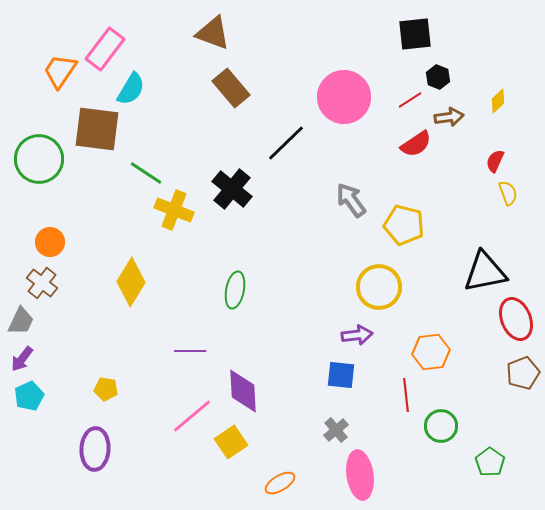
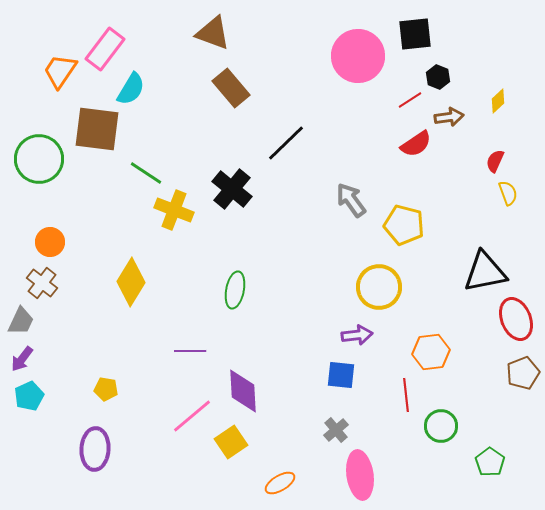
pink circle at (344, 97): moved 14 px right, 41 px up
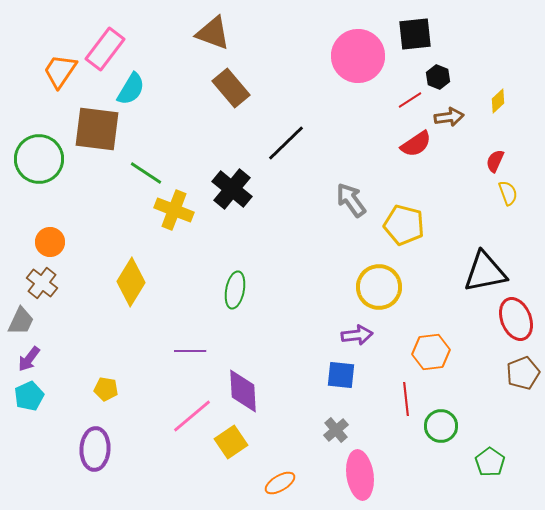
purple arrow at (22, 359): moved 7 px right
red line at (406, 395): moved 4 px down
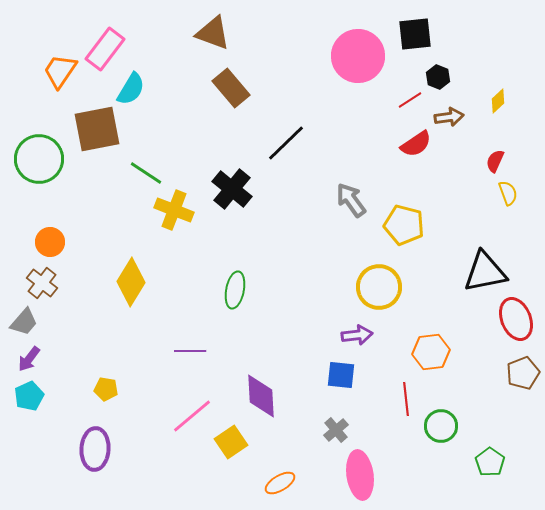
brown square at (97, 129): rotated 18 degrees counterclockwise
gray trapezoid at (21, 321): moved 3 px right, 1 px down; rotated 16 degrees clockwise
purple diamond at (243, 391): moved 18 px right, 5 px down
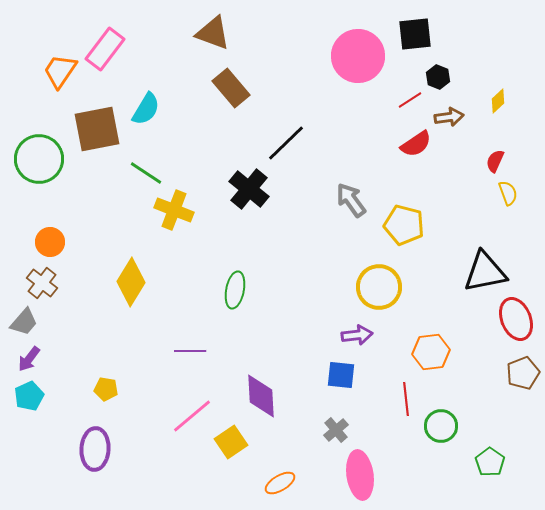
cyan semicircle at (131, 89): moved 15 px right, 20 px down
black cross at (232, 189): moved 17 px right
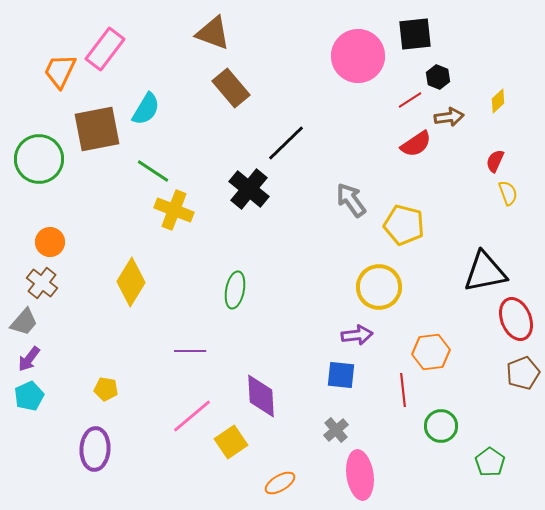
orange trapezoid at (60, 71): rotated 9 degrees counterclockwise
green line at (146, 173): moved 7 px right, 2 px up
red line at (406, 399): moved 3 px left, 9 px up
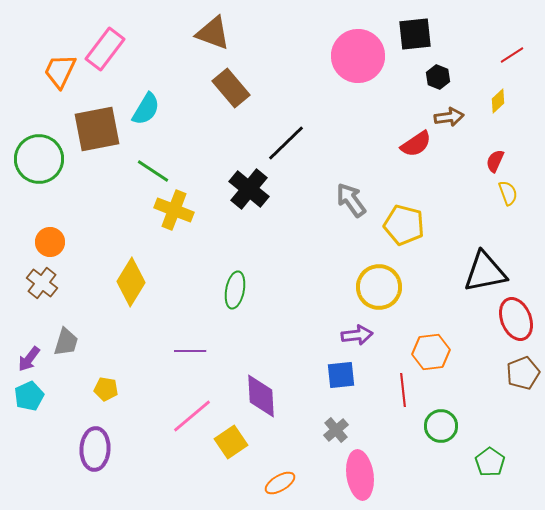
red line at (410, 100): moved 102 px right, 45 px up
gray trapezoid at (24, 322): moved 42 px right, 20 px down; rotated 24 degrees counterclockwise
blue square at (341, 375): rotated 12 degrees counterclockwise
